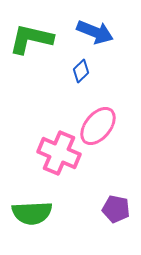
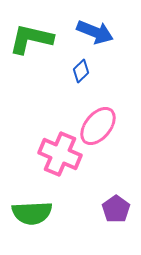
pink cross: moved 1 px right, 1 px down
purple pentagon: rotated 24 degrees clockwise
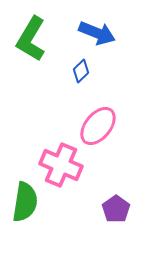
blue arrow: moved 2 px right, 1 px down
green L-shape: rotated 72 degrees counterclockwise
pink cross: moved 1 px right, 11 px down
green semicircle: moved 7 px left, 11 px up; rotated 78 degrees counterclockwise
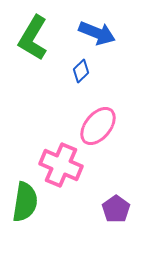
green L-shape: moved 2 px right, 1 px up
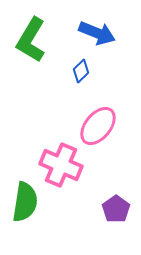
green L-shape: moved 2 px left, 2 px down
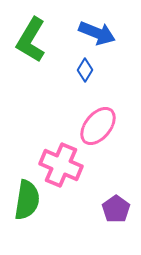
blue diamond: moved 4 px right, 1 px up; rotated 15 degrees counterclockwise
green semicircle: moved 2 px right, 2 px up
